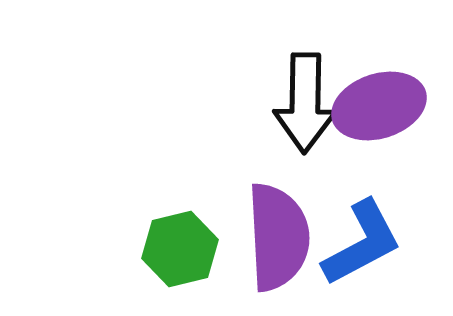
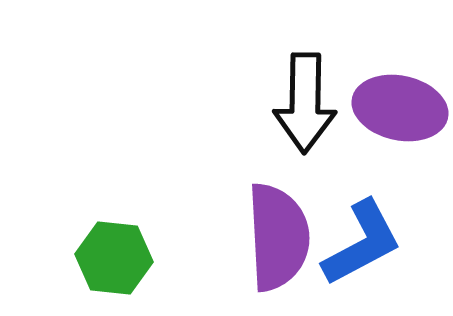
purple ellipse: moved 21 px right, 2 px down; rotated 30 degrees clockwise
green hexagon: moved 66 px left, 9 px down; rotated 20 degrees clockwise
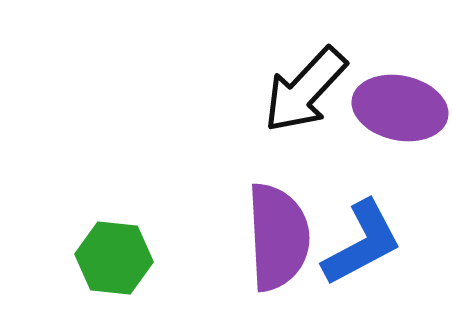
black arrow: moved 13 px up; rotated 42 degrees clockwise
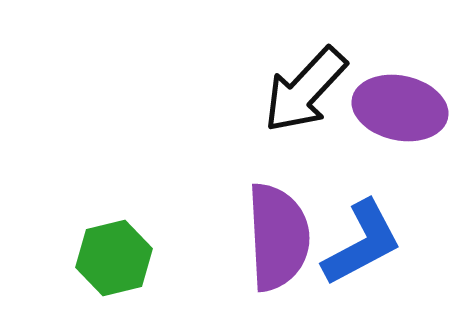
green hexagon: rotated 20 degrees counterclockwise
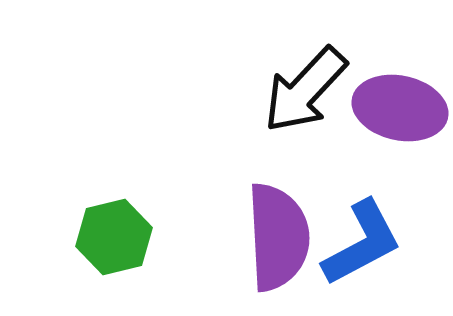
green hexagon: moved 21 px up
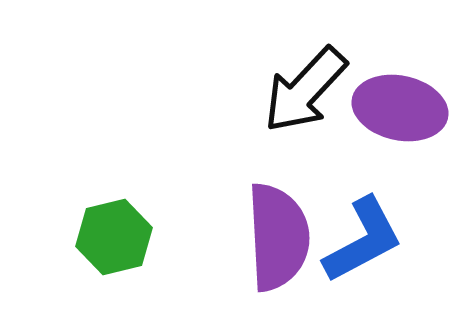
blue L-shape: moved 1 px right, 3 px up
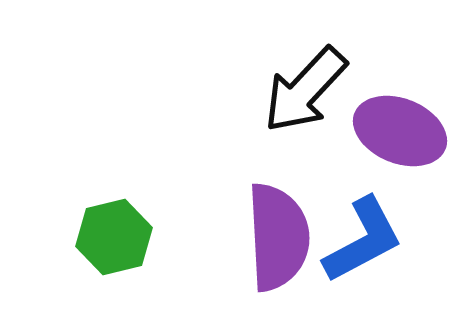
purple ellipse: moved 23 px down; rotated 10 degrees clockwise
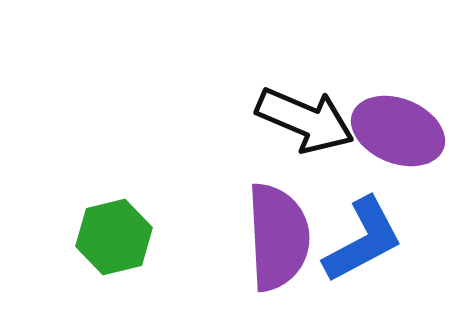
black arrow: moved 30 px down; rotated 110 degrees counterclockwise
purple ellipse: moved 2 px left
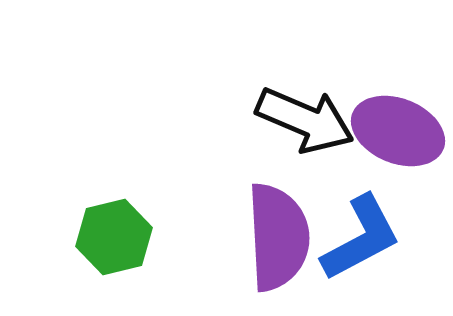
blue L-shape: moved 2 px left, 2 px up
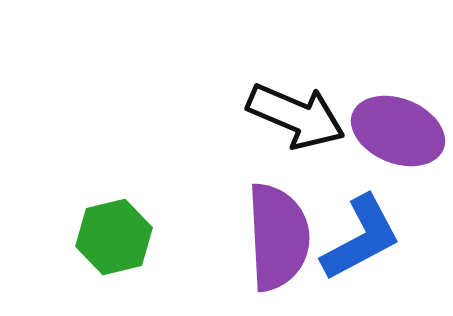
black arrow: moved 9 px left, 4 px up
